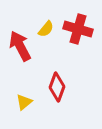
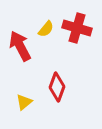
red cross: moved 1 px left, 1 px up
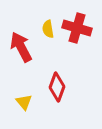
yellow semicircle: moved 2 px right; rotated 132 degrees clockwise
red arrow: moved 1 px right, 1 px down
yellow triangle: rotated 30 degrees counterclockwise
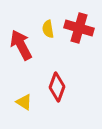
red cross: moved 2 px right
red arrow: moved 2 px up
yellow triangle: rotated 18 degrees counterclockwise
